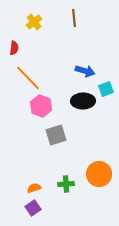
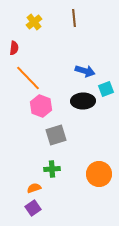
green cross: moved 14 px left, 15 px up
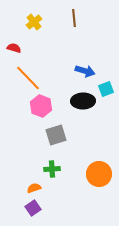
red semicircle: rotated 80 degrees counterclockwise
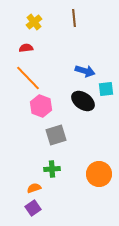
red semicircle: moved 12 px right; rotated 24 degrees counterclockwise
cyan square: rotated 14 degrees clockwise
black ellipse: rotated 35 degrees clockwise
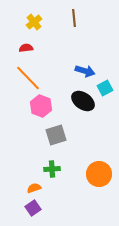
cyan square: moved 1 px left, 1 px up; rotated 21 degrees counterclockwise
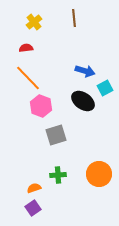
green cross: moved 6 px right, 6 px down
